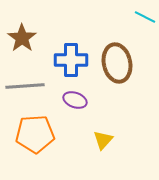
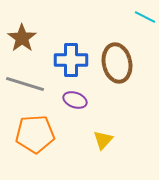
gray line: moved 2 px up; rotated 21 degrees clockwise
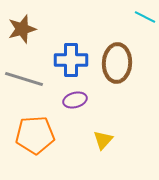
brown star: moved 9 px up; rotated 20 degrees clockwise
brown ellipse: rotated 15 degrees clockwise
gray line: moved 1 px left, 5 px up
purple ellipse: rotated 35 degrees counterclockwise
orange pentagon: moved 1 px down
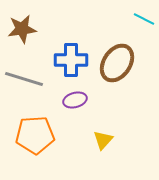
cyan line: moved 1 px left, 2 px down
brown star: rotated 8 degrees clockwise
brown ellipse: rotated 30 degrees clockwise
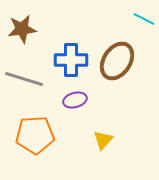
brown ellipse: moved 2 px up
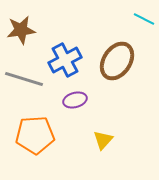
brown star: moved 1 px left, 1 px down
blue cross: moved 6 px left; rotated 28 degrees counterclockwise
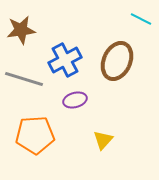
cyan line: moved 3 px left
brown ellipse: rotated 9 degrees counterclockwise
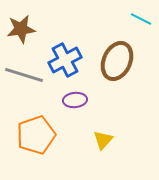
brown star: moved 1 px up
gray line: moved 4 px up
purple ellipse: rotated 10 degrees clockwise
orange pentagon: moved 1 px right; rotated 15 degrees counterclockwise
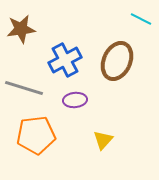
gray line: moved 13 px down
orange pentagon: rotated 12 degrees clockwise
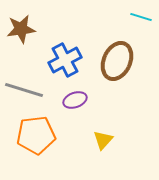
cyan line: moved 2 px up; rotated 10 degrees counterclockwise
gray line: moved 2 px down
purple ellipse: rotated 15 degrees counterclockwise
